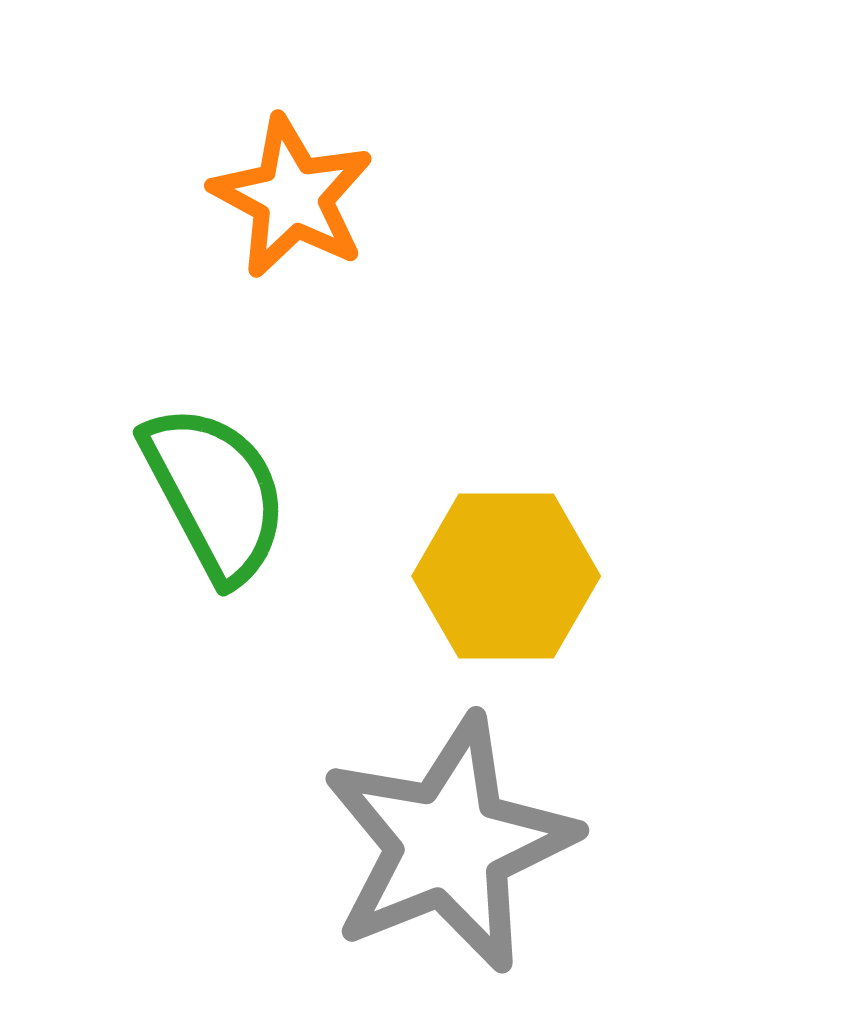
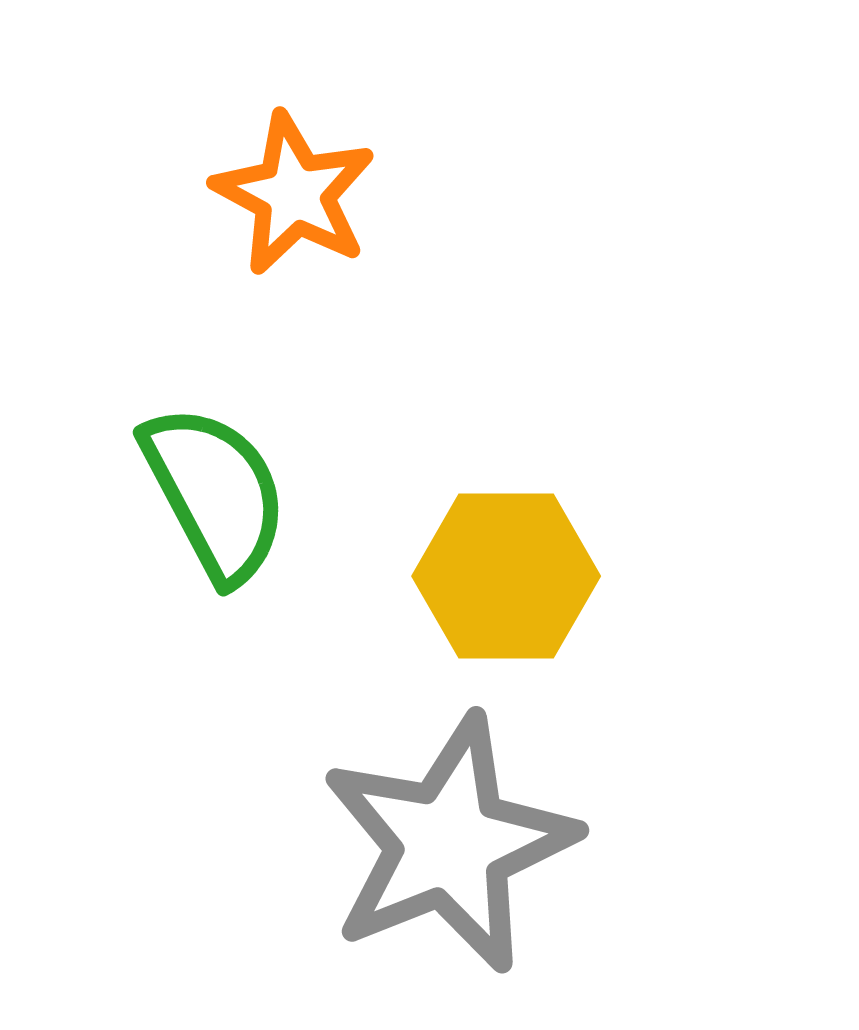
orange star: moved 2 px right, 3 px up
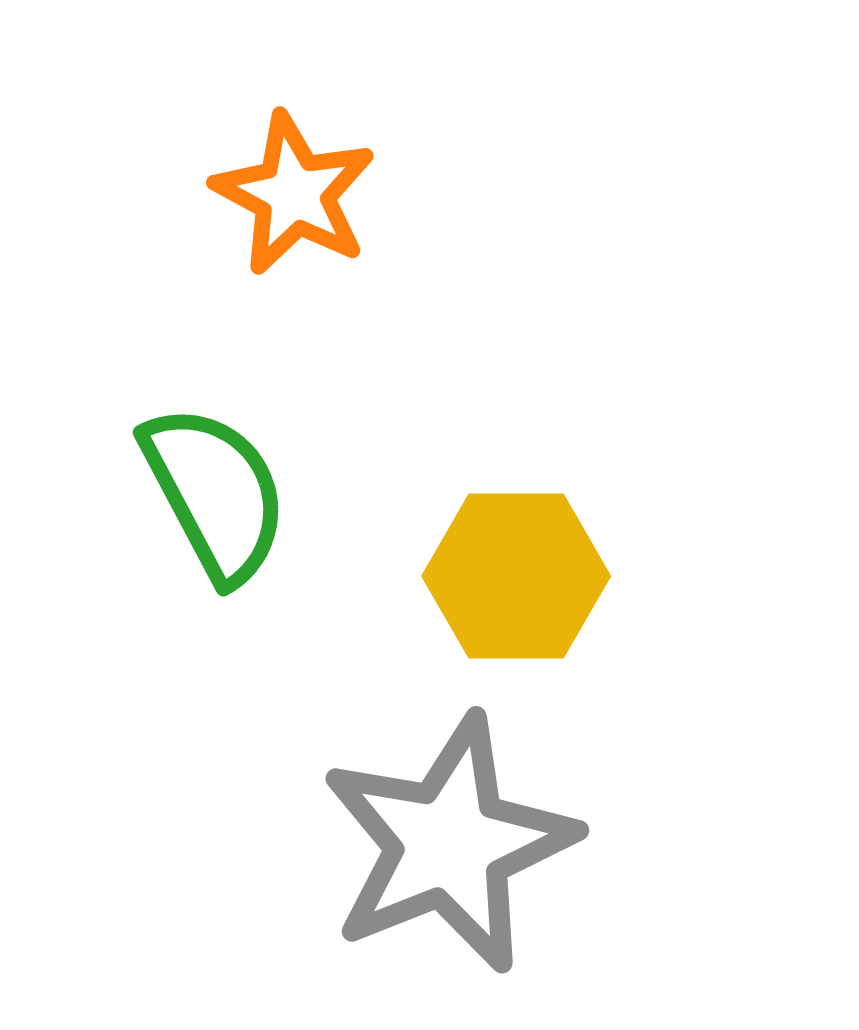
yellow hexagon: moved 10 px right
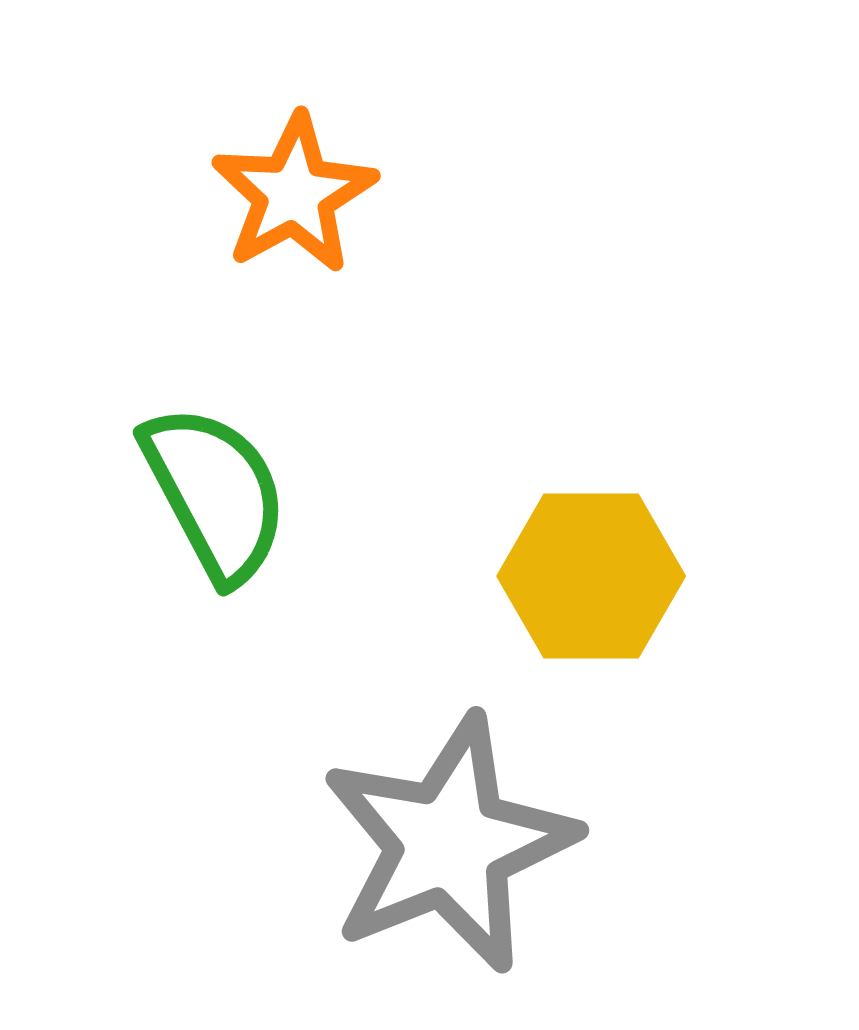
orange star: rotated 15 degrees clockwise
yellow hexagon: moved 75 px right
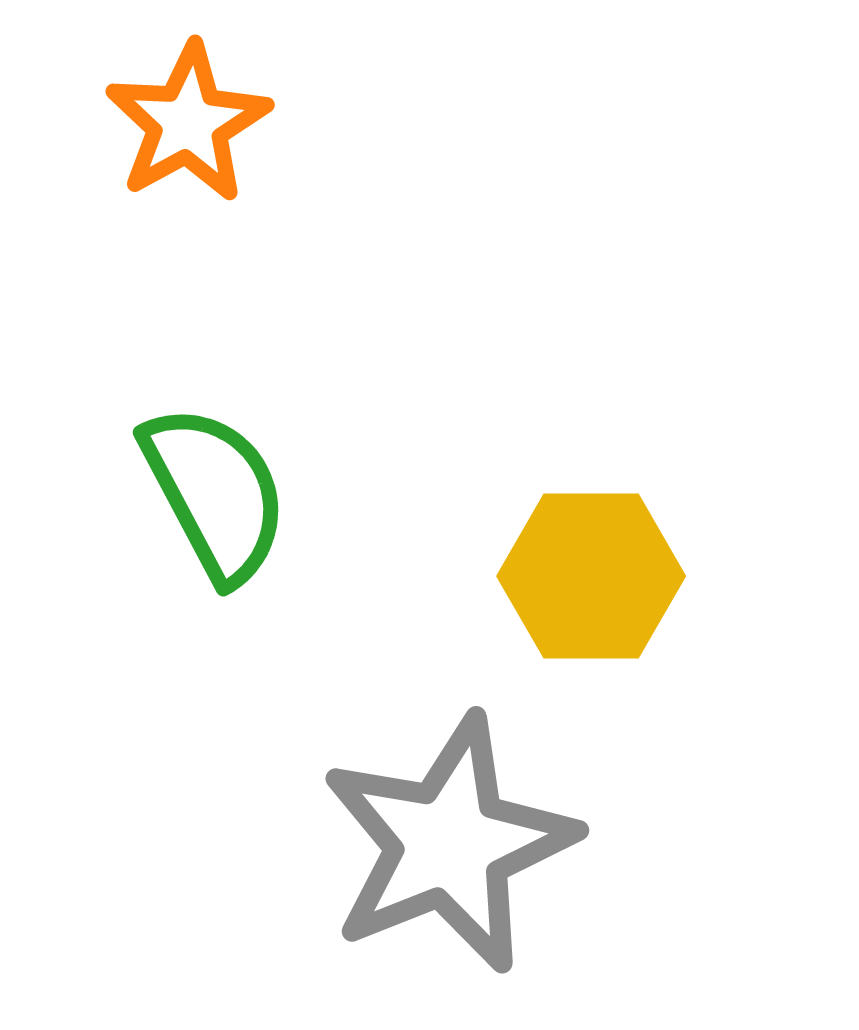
orange star: moved 106 px left, 71 px up
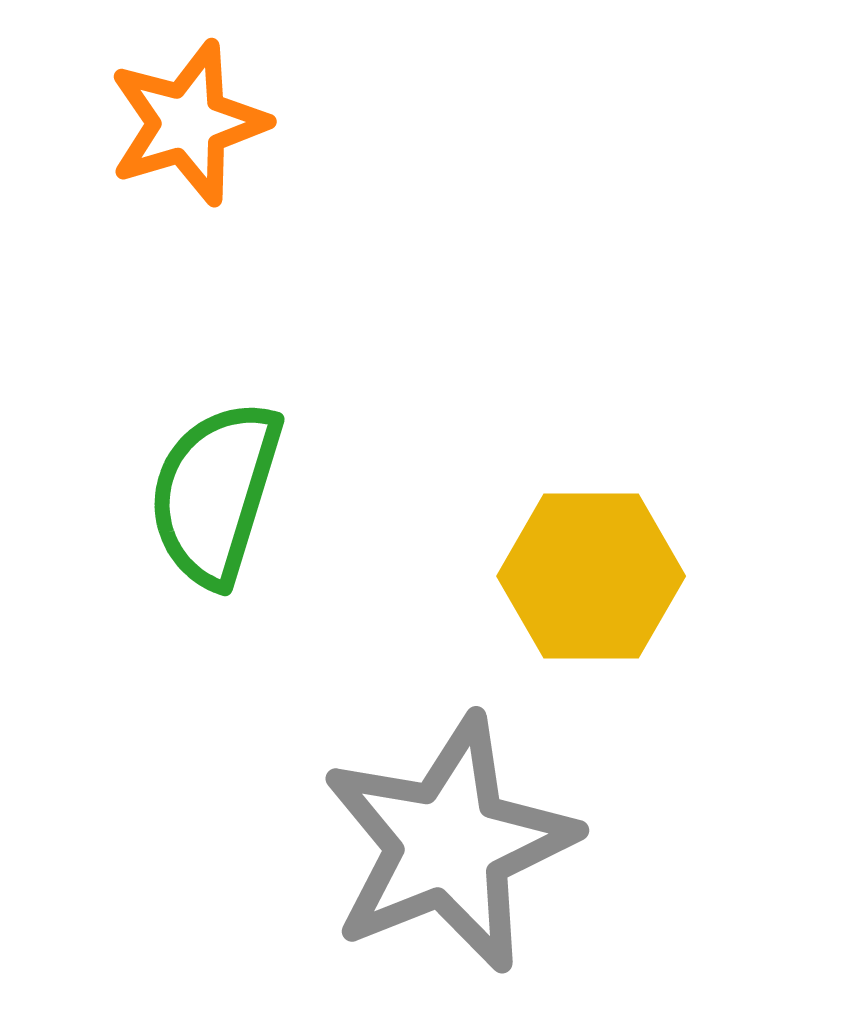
orange star: rotated 12 degrees clockwise
green semicircle: rotated 135 degrees counterclockwise
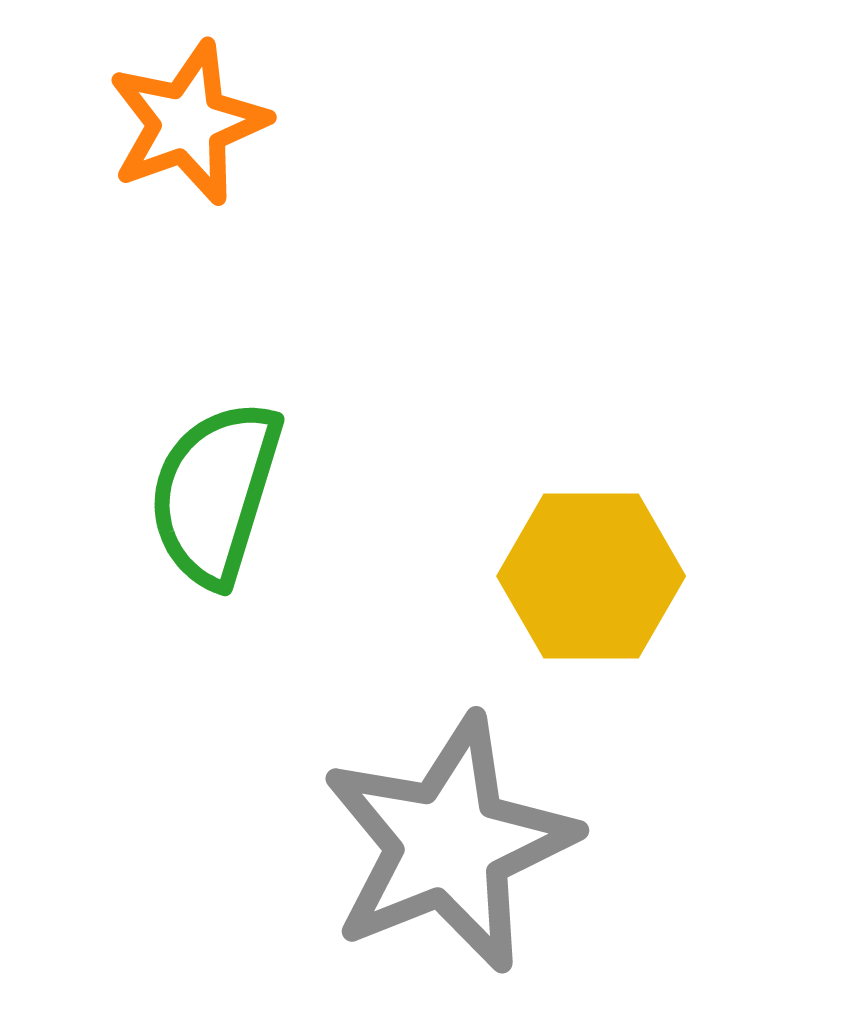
orange star: rotated 3 degrees counterclockwise
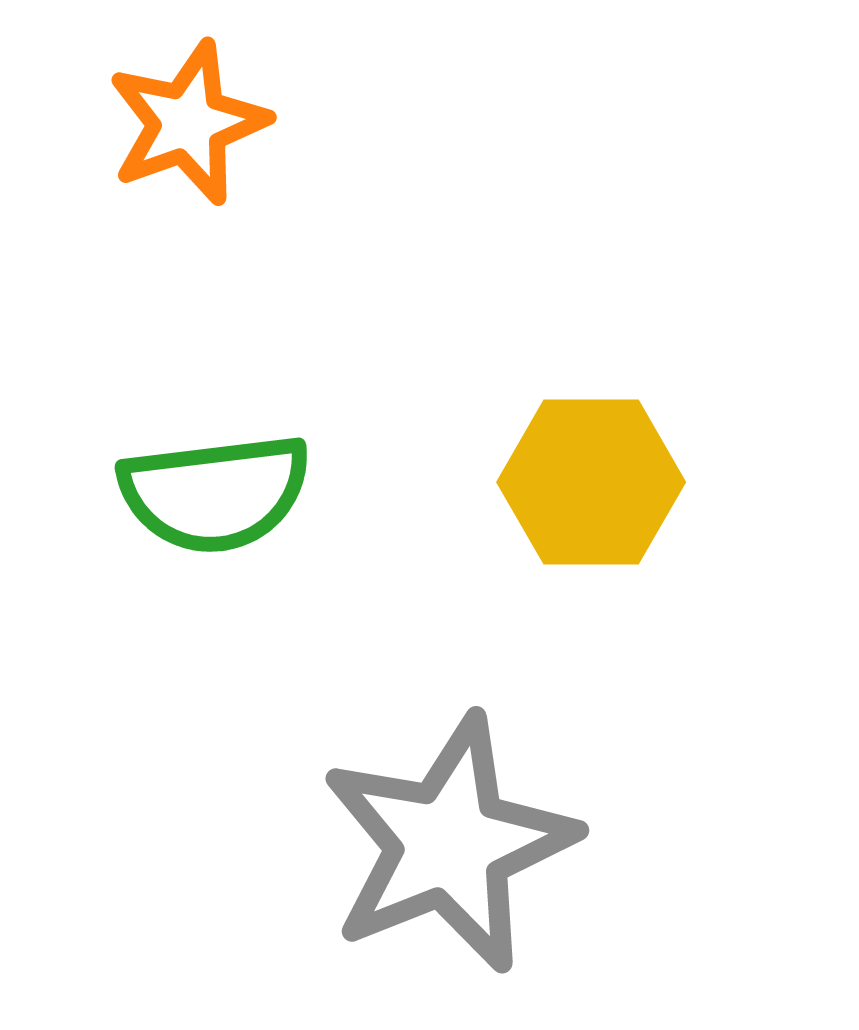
green semicircle: rotated 114 degrees counterclockwise
yellow hexagon: moved 94 px up
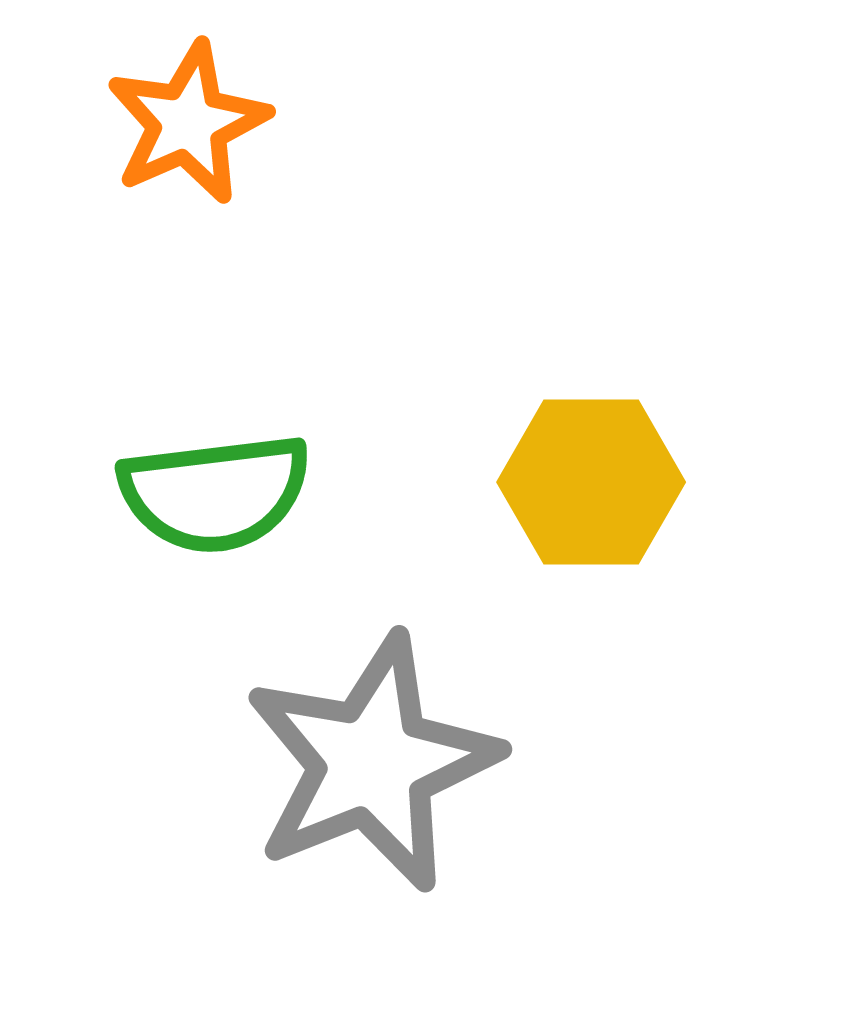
orange star: rotated 4 degrees counterclockwise
gray star: moved 77 px left, 81 px up
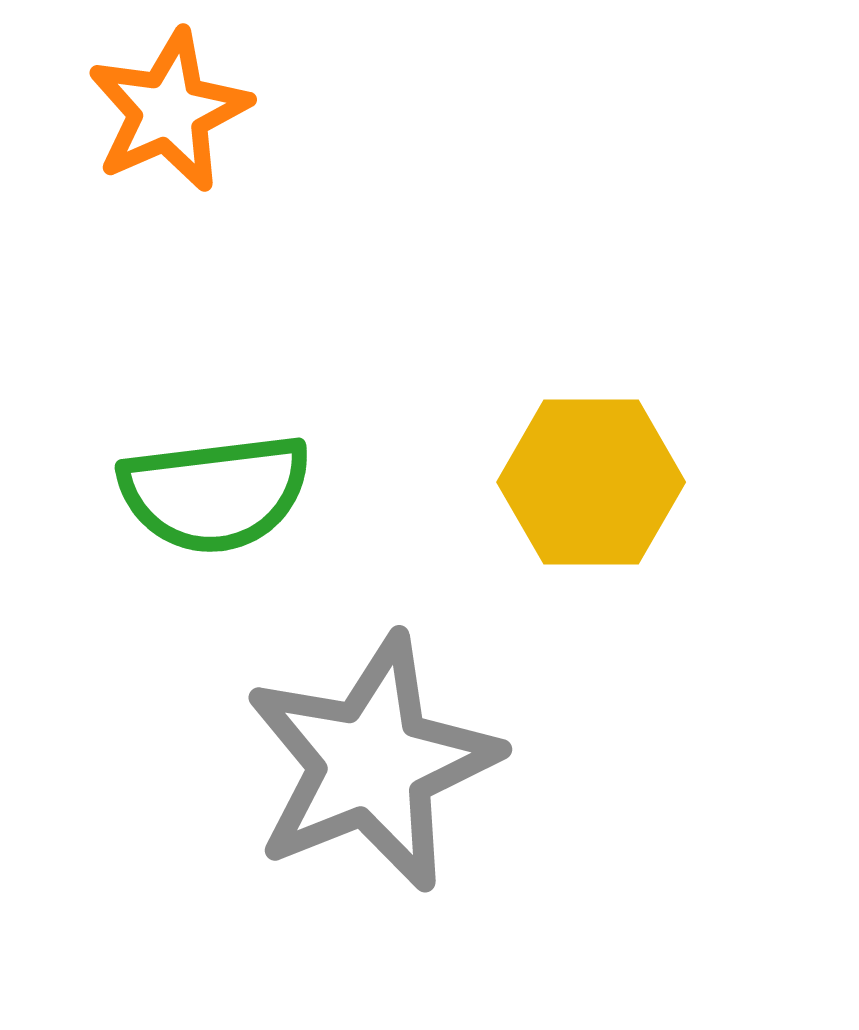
orange star: moved 19 px left, 12 px up
